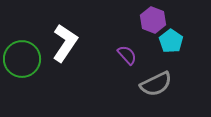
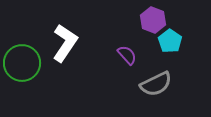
cyan pentagon: moved 1 px left
green circle: moved 4 px down
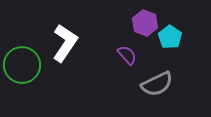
purple hexagon: moved 8 px left, 3 px down
cyan pentagon: moved 4 px up
green circle: moved 2 px down
gray semicircle: moved 1 px right
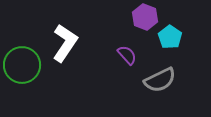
purple hexagon: moved 6 px up
gray semicircle: moved 3 px right, 4 px up
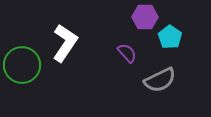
purple hexagon: rotated 20 degrees counterclockwise
purple semicircle: moved 2 px up
